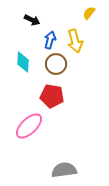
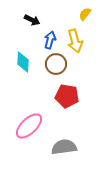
yellow semicircle: moved 4 px left, 1 px down
red pentagon: moved 15 px right
gray semicircle: moved 23 px up
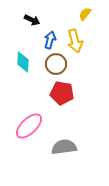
red pentagon: moved 5 px left, 3 px up
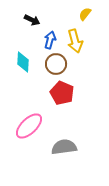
red pentagon: rotated 15 degrees clockwise
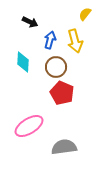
black arrow: moved 2 px left, 2 px down
brown circle: moved 3 px down
pink ellipse: rotated 12 degrees clockwise
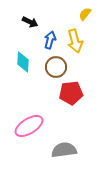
red pentagon: moved 9 px right; rotated 30 degrees counterclockwise
gray semicircle: moved 3 px down
